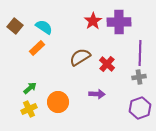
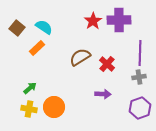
purple cross: moved 2 px up
brown square: moved 2 px right, 2 px down
purple arrow: moved 6 px right
orange circle: moved 4 px left, 5 px down
yellow cross: rotated 35 degrees clockwise
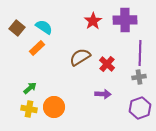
purple cross: moved 6 px right
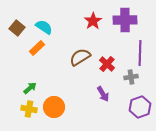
gray cross: moved 8 px left
purple arrow: rotated 56 degrees clockwise
purple hexagon: moved 1 px up
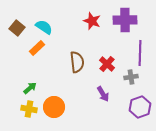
red star: moved 1 px left; rotated 18 degrees counterclockwise
brown semicircle: moved 3 px left, 5 px down; rotated 115 degrees clockwise
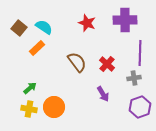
red star: moved 5 px left, 2 px down
brown square: moved 2 px right
brown semicircle: rotated 30 degrees counterclockwise
gray cross: moved 3 px right, 1 px down
